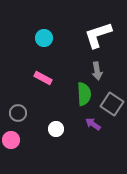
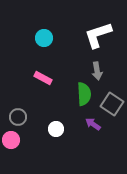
gray circle: moved 4 px down
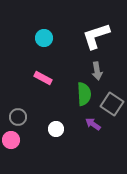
white L-shape: moved 2 px left, 1 px down
